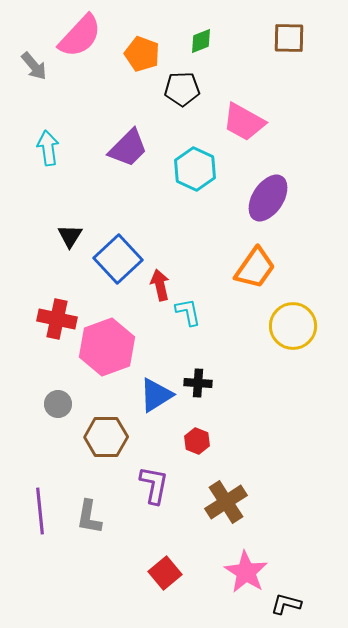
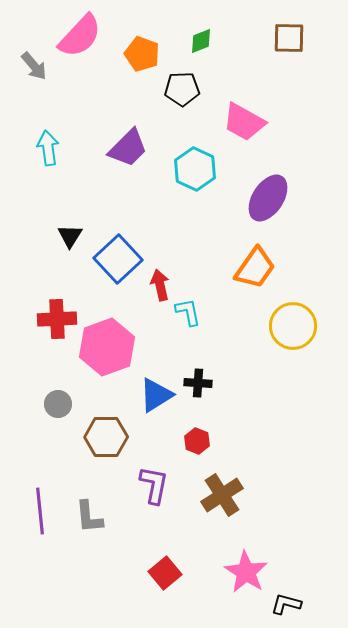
red cross: rotated 15 degrees counterclockwise
brown cross: moved 4 px left, 7 px up
gray L-shape: rotated 15 degrees counterclockwise
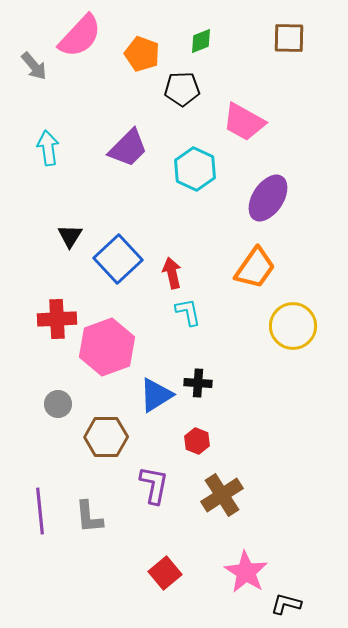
red arrow: moved 12 px right, 12 px up
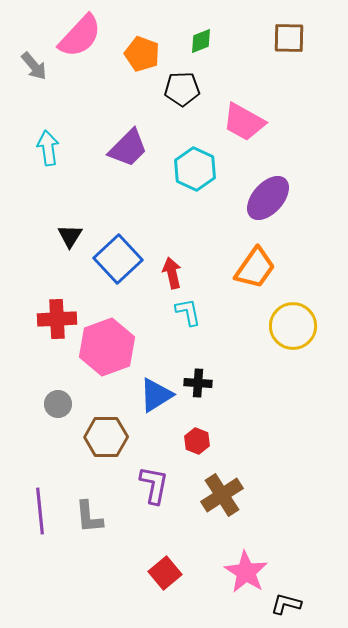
purple ellipse: rotated 9 degrees clockwise
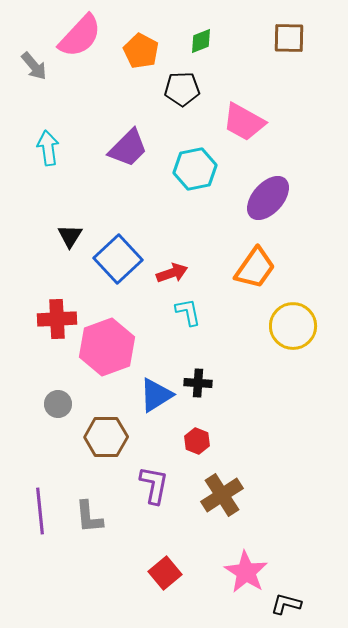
orange pentagon: moved 1 px left, 3 px up; rotated 8 degrees clockwise
cyan hexagon: rotated 24 degrees clockwise
red arrow: rotated 84 degrees clockwise
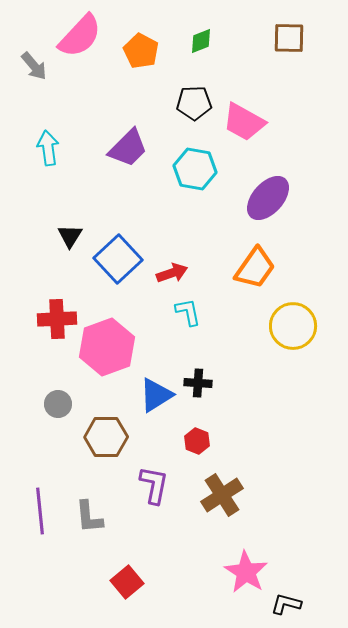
black pentagon: moved 12 px right, 14 px down
cyan hexagon: rotated 21 degrees clockwise
red square: moved 38 px left, 9 px down
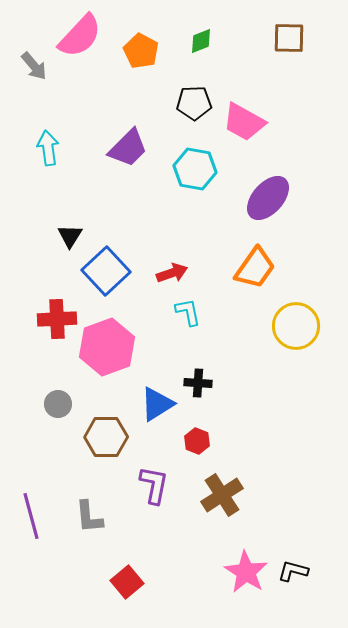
blue square: moved 12 px left, 12 px down
yellow circle: moved 3 px right
blue triangle: moved 1 px right, 9 px down
purple line: moved 9 px left, 5 px down; rotated 9 degrees counterclockwise
black L-shape: moved 7 px right, 33 px up
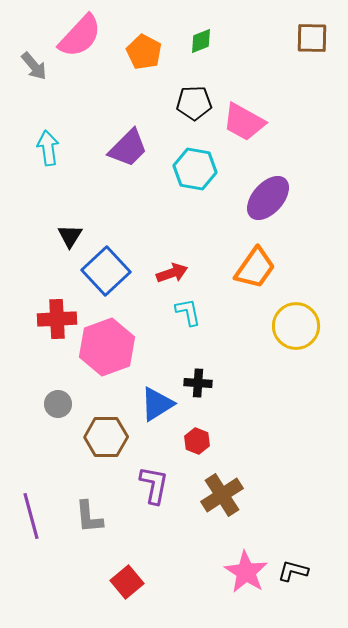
brown square: moved 23 px right
orange pentagon: moved 3 px right, 1 px down
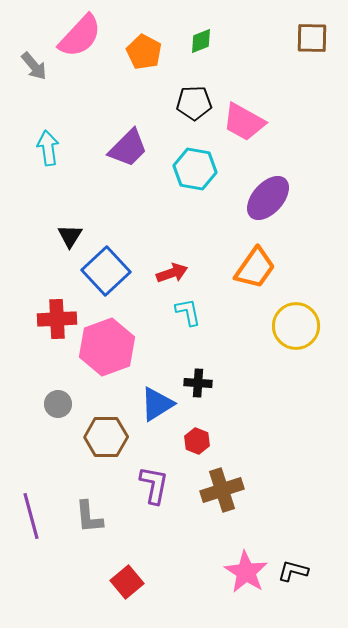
brown cross: moved 5 px up; rotated 15 degrees clockwise
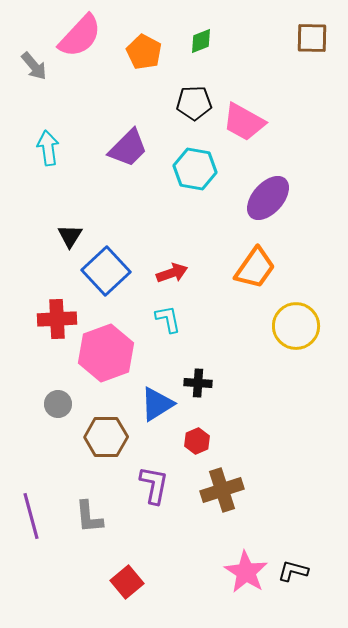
cyan L-shape: moved 20 px left, 7 px down
pink hexagon: moved 1 px left, 6 px down
red hexagon: rotated 15 degrees clockwise
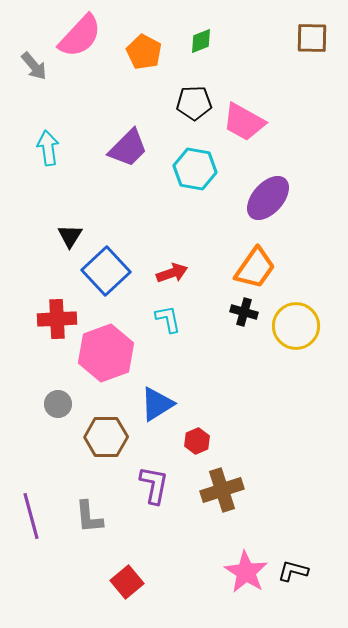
black cross: moved 46 px right, 71 px up; rotated 12 degrees clockwise
